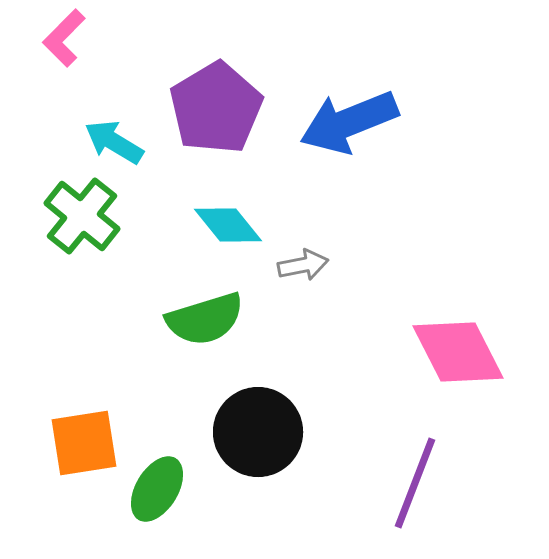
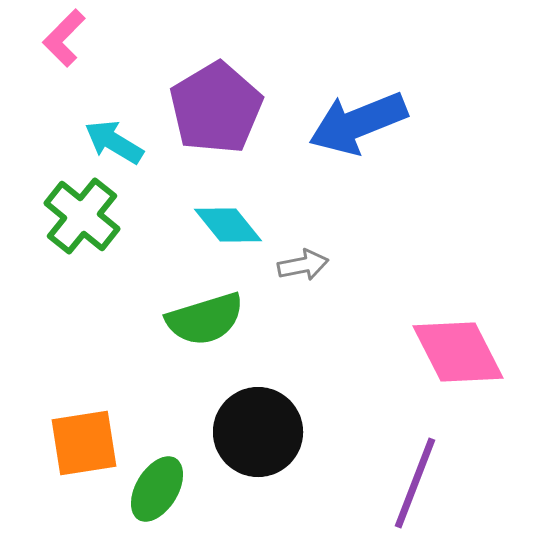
blue arrow: moved 9 px right, 1 px down
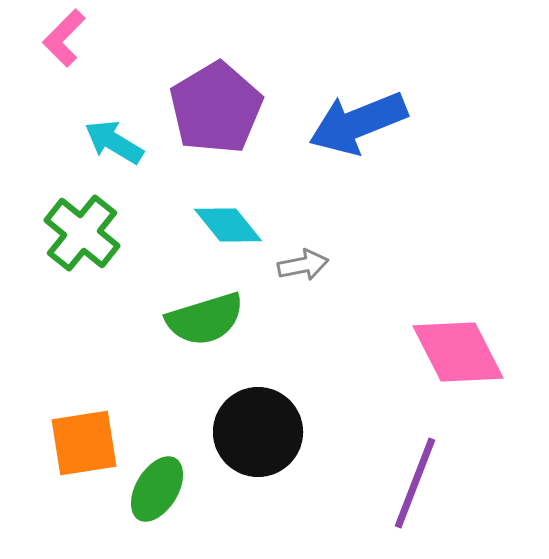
green cross: moved 17 px down
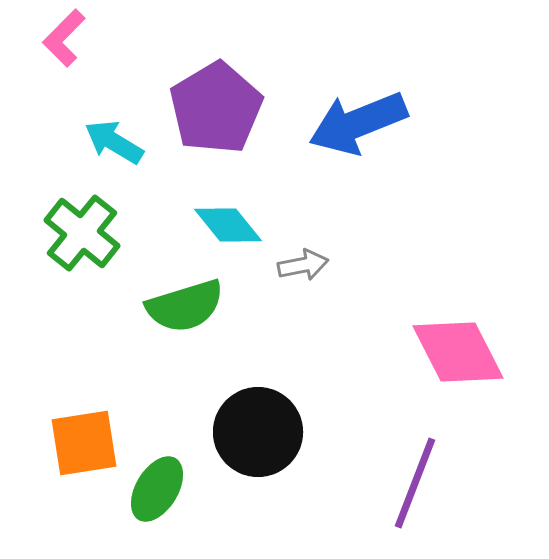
green semicircle: moved 20 px left, 13 px up
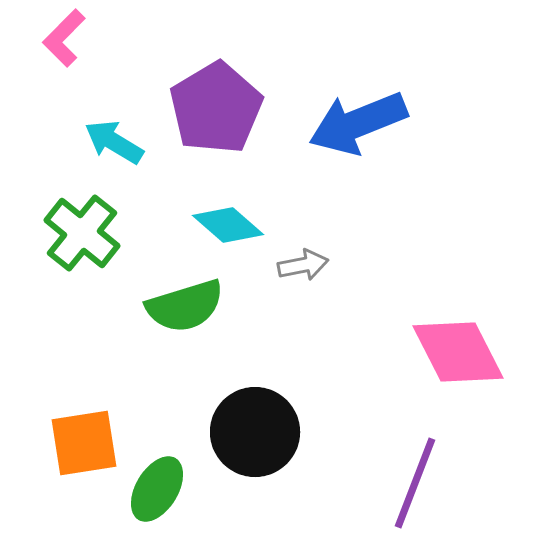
cyan diamond: rotated 10 degrees counterclockwise
black circle: moved 3 px left
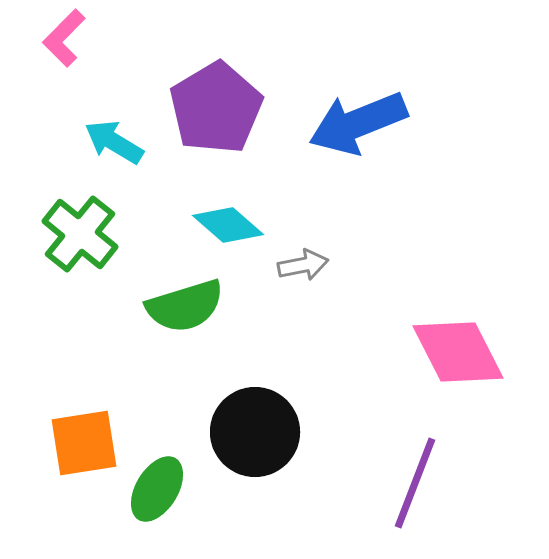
green cross: moved 2 px left, 1 px down
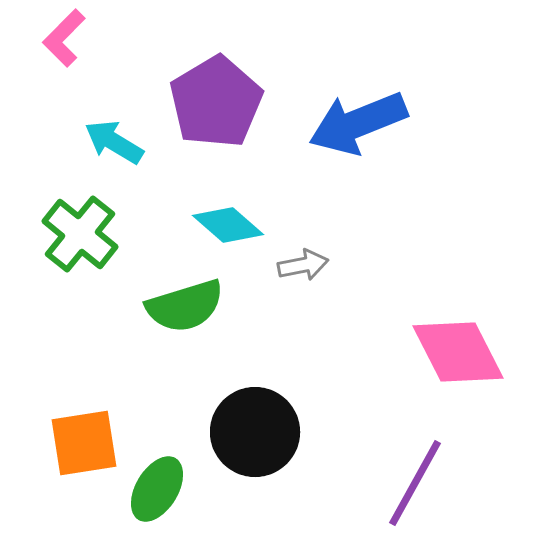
purple pentagon: moved 6 px up
purple line: rotated 8 degrees clockwise
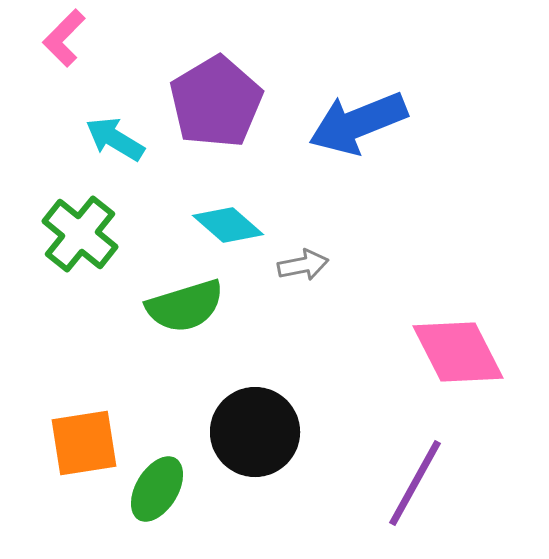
cyan arrow: moved 1 px right, 3 px up
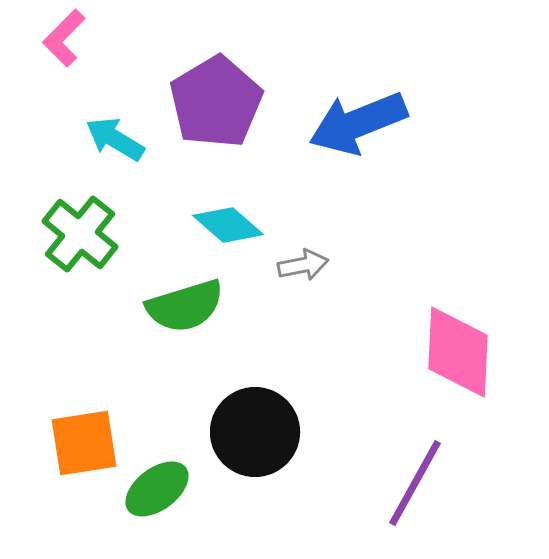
pink diamond: rotated 30 degrees clockwise
green ellipse: rotated 22 degrees clockwise
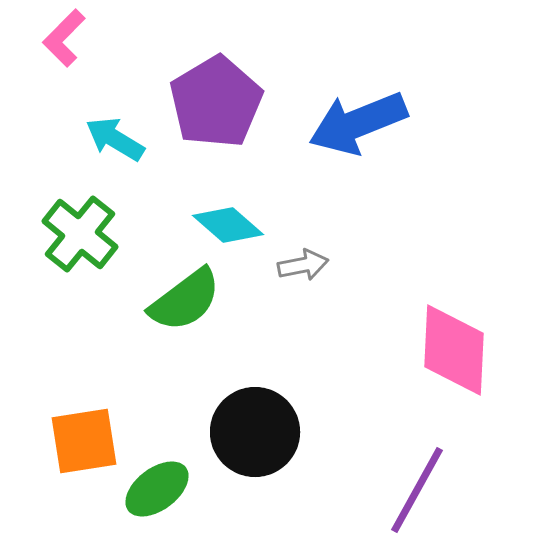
green semicircle: moved 6 px up; rotated 20 degrees counterclockwise
pink diamond: moved 4 px left, 2 px up
orange square: moved 2 px up
purple line: moved 2 px right, 7 px down
